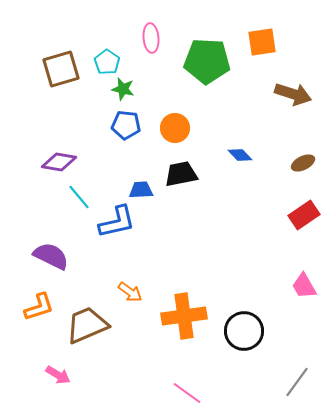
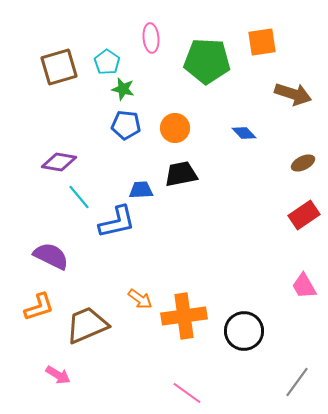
brown square: moved 2 px left, 2 px up
blue diamond: moved 4 px right, 22 px up
orange arrow: moved 10 px right, 7 px down
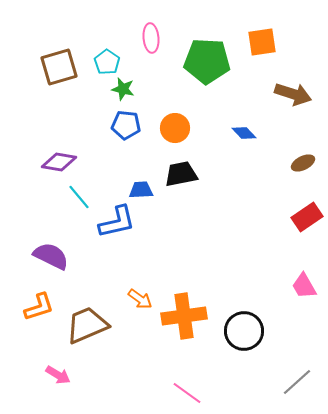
red rectangle: moved 3 px right, 2 px down
gray line: rotated 12 degrees clockwise
